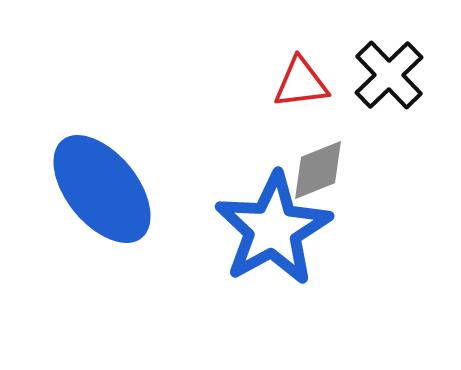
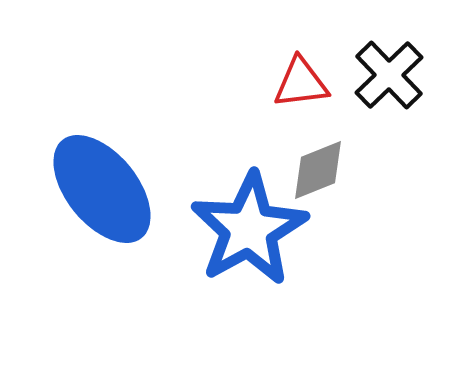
blue star: moved 24 px left
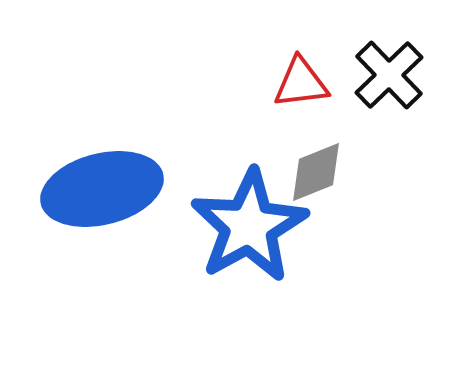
gray diamond: moved 2 px left, 2 px down
blue ellipse: rotated 65 degrees counterclockwise
blue star: moved 3 px up
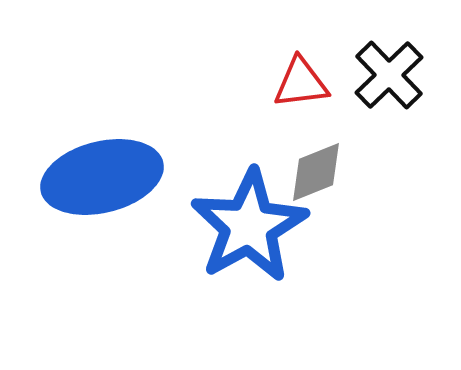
blue ellipse: moved 12 px up
